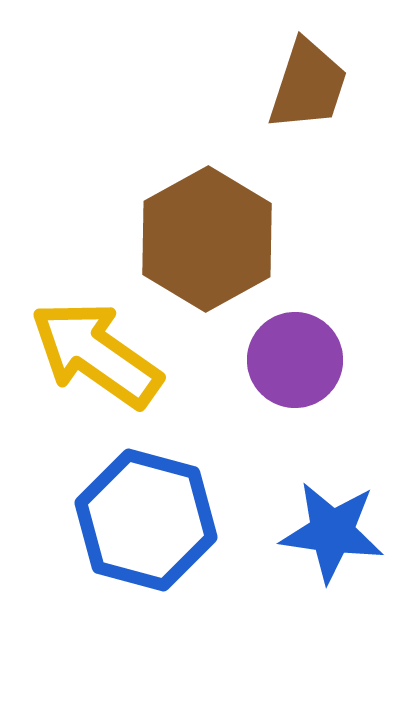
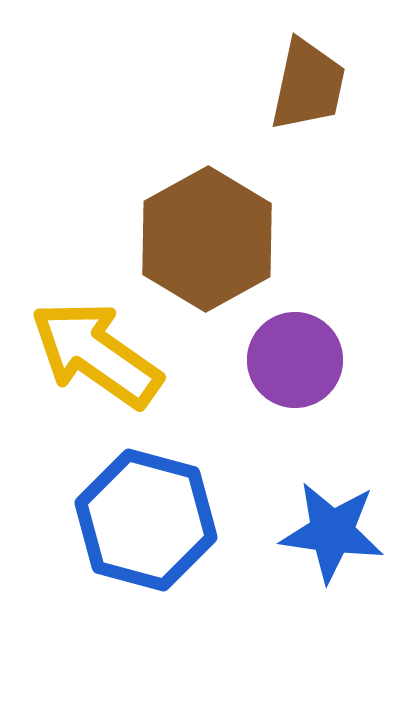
brown trapezoid: rotated 6 degrees counterclockwise
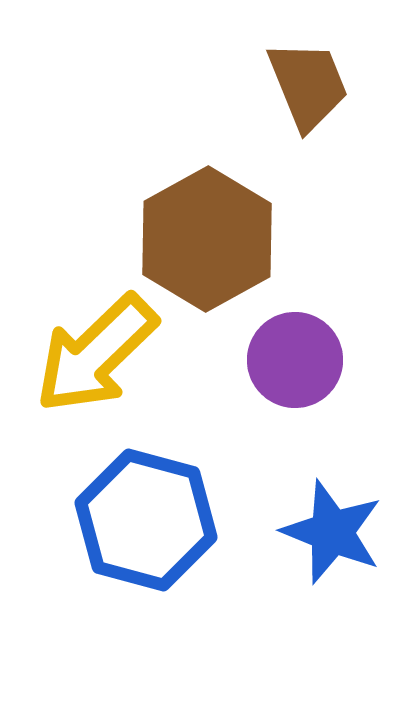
brown trapezoid: rotated 34 degrees counterclockwise
yellow arrow: rotated 79 degrees counterclockwise
blue star: rotated 14 degrees clockwise
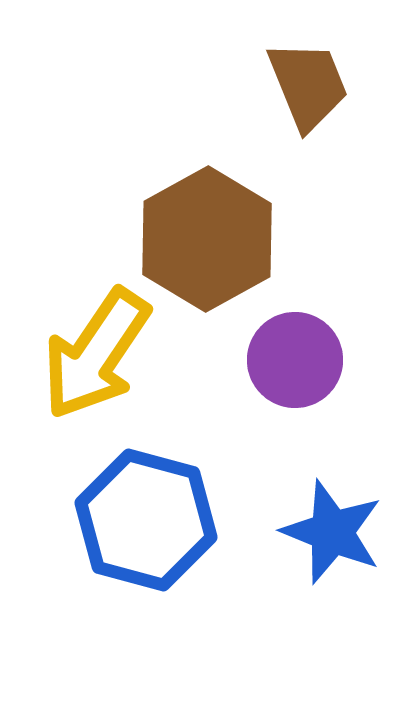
yellow arrow: rotated 12 degrees counterclockwise
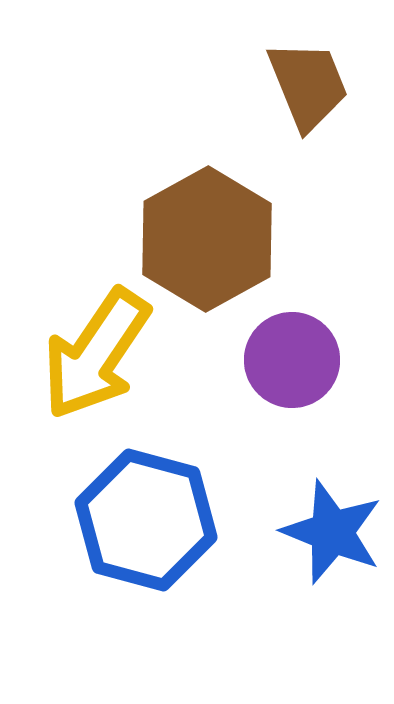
purple circle: moved 3 px left
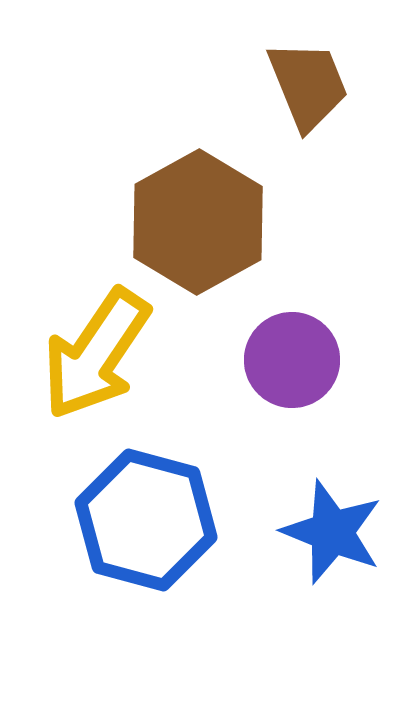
brown hexagon: moved 9 px left, 17 px up
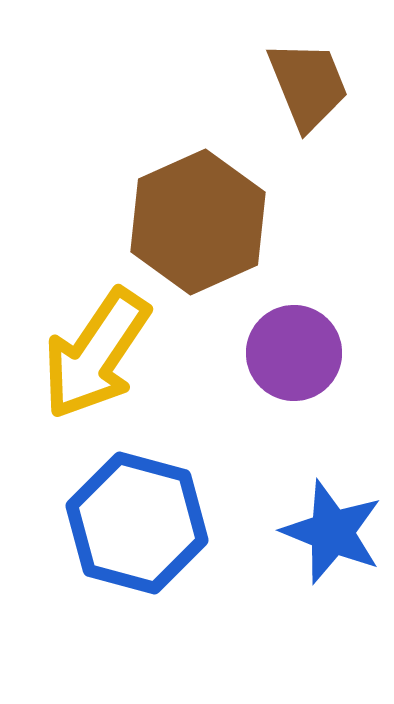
brown hexagon: rotated 5 degrees clockwise
purple circle: moved 2 px right, 7 px up
blue hexagon: moved 9 px left, 3 px down
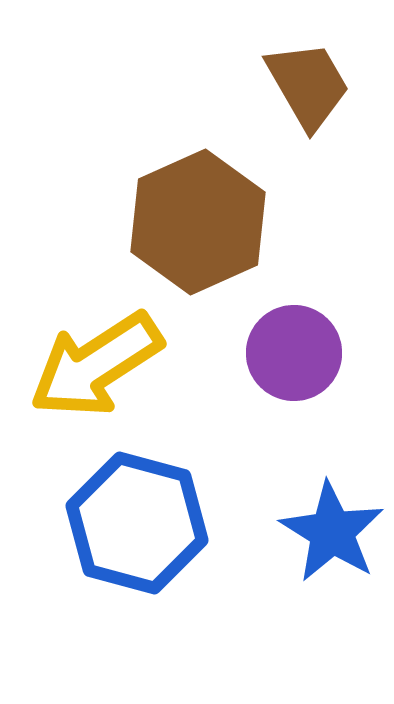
brown trapezoid: rotated 8 degrees counterclockwise
yellow arrow: moved 11 px down; rotated 23 degrees clockwise
blue star: rotated 10 degrees clockwise
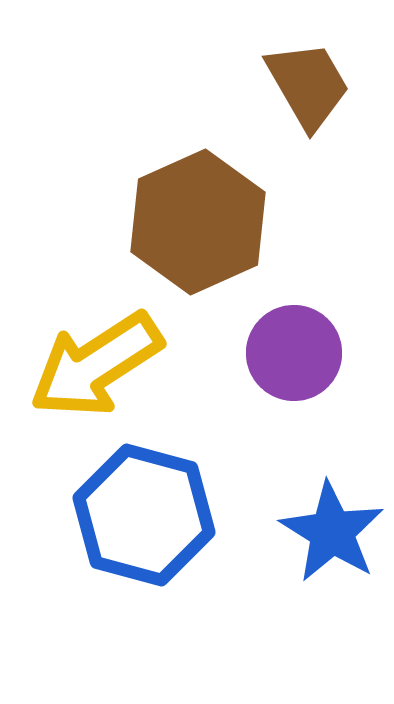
blue hexagon: moved 7 px right, 8 px up
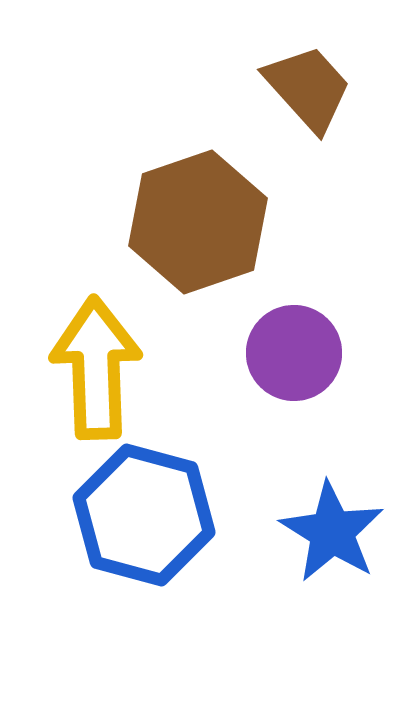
brown trapezoid: moved 3 px down; rotated 12 degrees counterclockwise
brown hexagon: rotated 5 degrees clockwise
yellow arrow: moved 3 px down; rotated 121 degrees clockwise
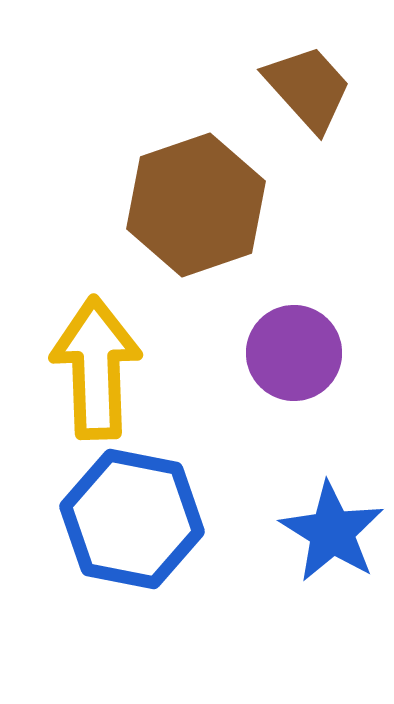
brown hexagon: moved 2 px left, 17 px up
blue hexagon: moved 12 px left, 4 px down; rotated 4 degrees counterclockwise
